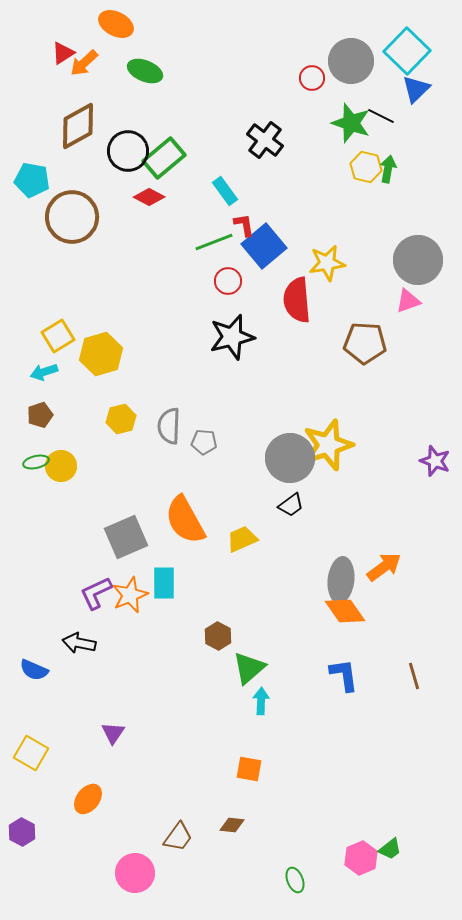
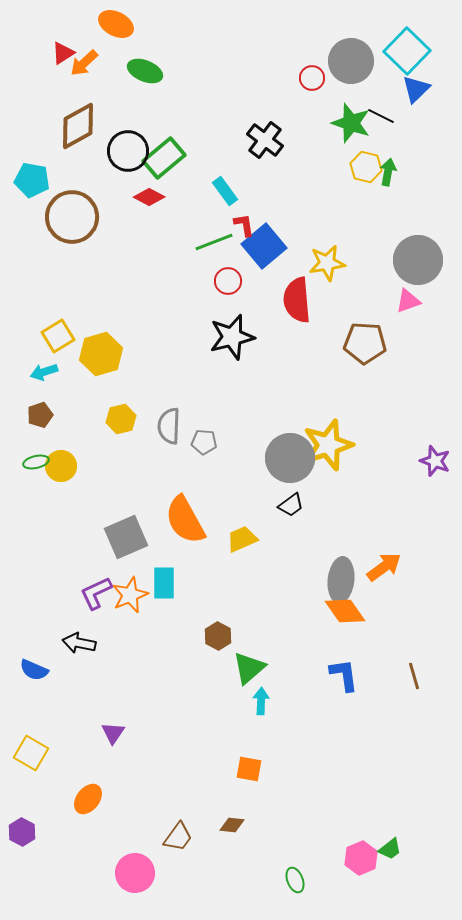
green arrow at (388, 169): moved 3 px down
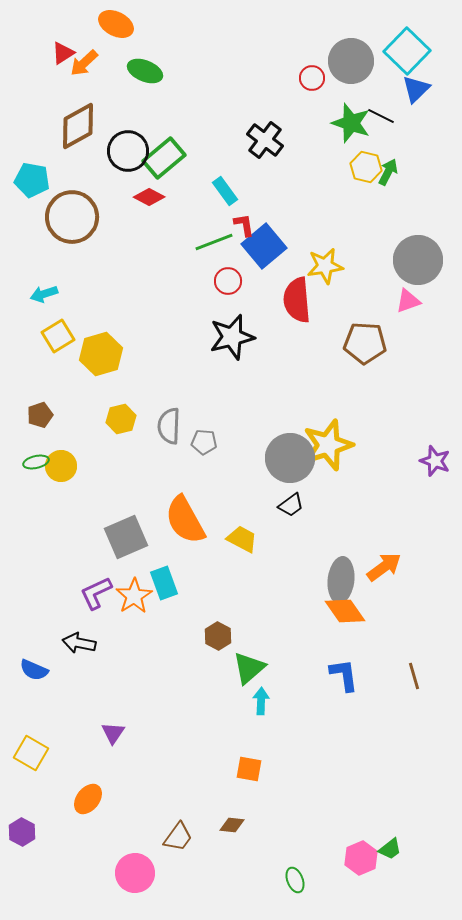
green arrow at (388, 172): rotated 16 degrees clockwise
yellow star at (327, 263): moved 2 px left, 3 px down
cyan arrow at (44, 372): moved 78 px up
yellow trapezoid at (242, 539): rotated 52 degrees clockwise
cyan rectangle at (164, 583): rotated 20 degrees counterclockwise
orange star at (130, 595): moved 4 px right, 1 px down; rotated 9 degrees counterclockwise
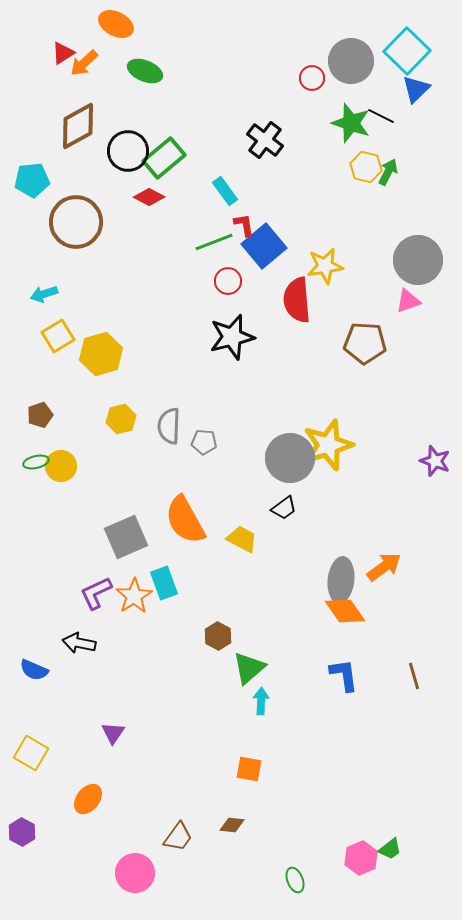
cyan pentagon at (32, 180): rotated 16 degrees counterclockwise
brown circle at (72, 217): moved 4 px right, 5 px down
black trapezoid at (291, 505): moved 7 px left, 3 px down
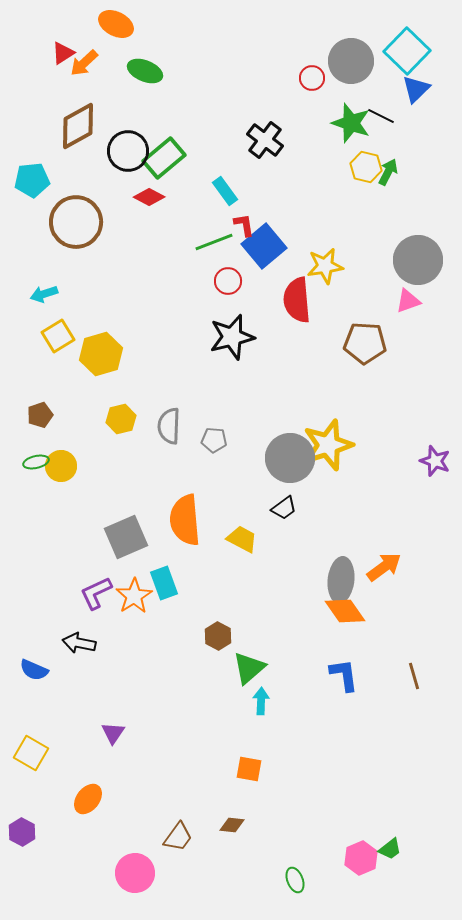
gray pentagon at (204, 442): moved 10 px right, 2 px up
orange semicircle at (185, 520): rotated 24 degrees clockwise
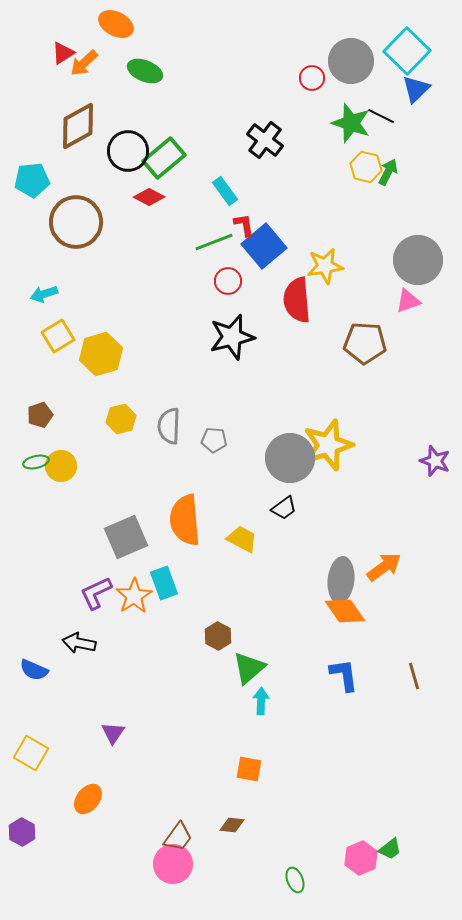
pink circle at (135, 873): moved 38 px right, 9 px up
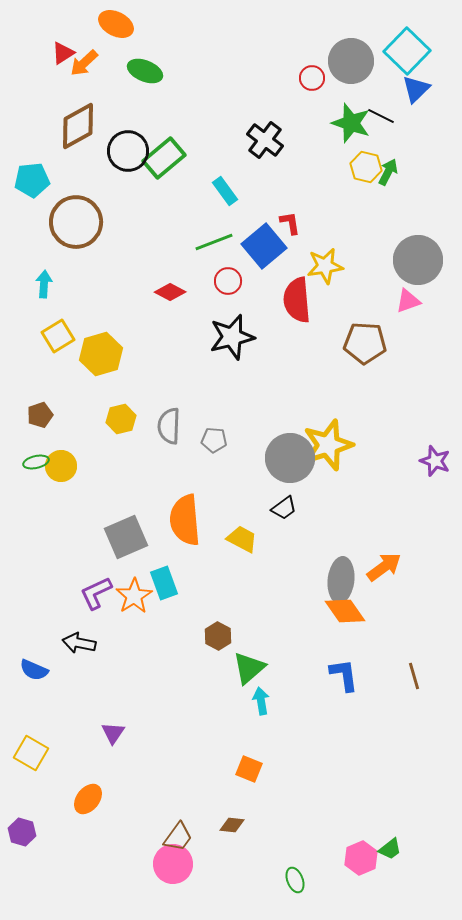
red diamond at (149, 197): moved 21 px right, 95 px down
red L-shape at (244, 225): moved 46 px right, 2 px up
cyan arrow at (44, 294): moved 10 px up; rotated 112 degrees clockwise
cyan arrow at (261, 701): rotated 12 degrees counterclockwise
orange square at (249, 769): rotated 12 degrees clockwise
purple hexagon at (22, 832): rotated 12 degrees counterclockwise
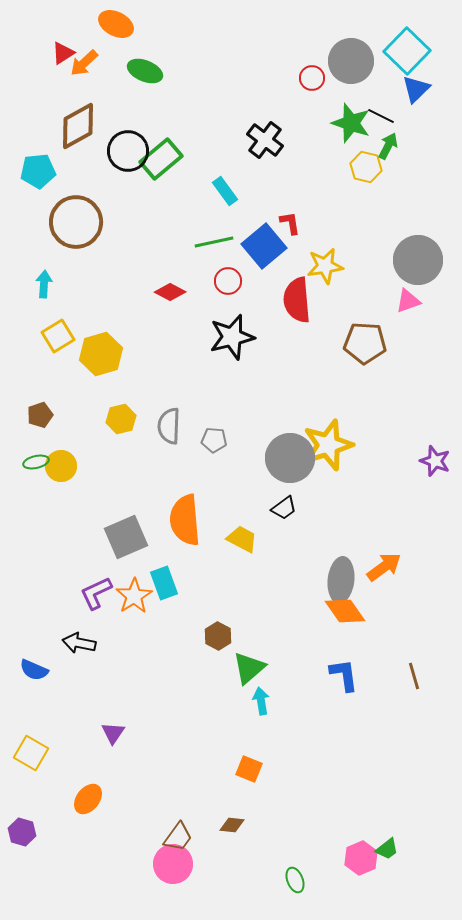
green rectangle at (164, 158): moved 3 px left, 1 px down
green arrow at (388, 172): moved 26 px up
cyan pentagon at (32, 180): moved 6 px right, 9 px up
green line at (214, 242): rotated 9 degrees clockwise
green trapezoid at (390, 849): moved 3 px left
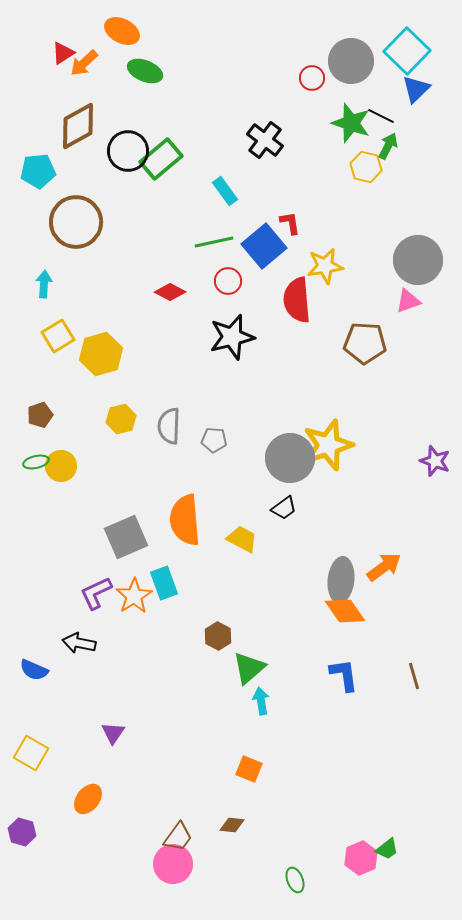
orange ellipse at (116, 24): moved 6 px right, 7 px down
